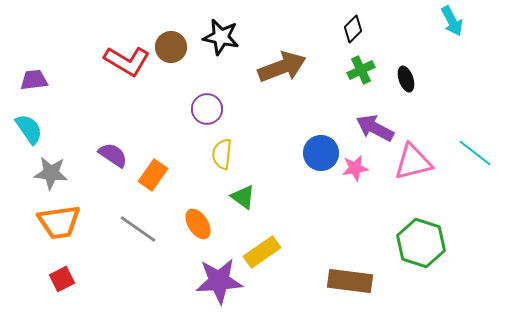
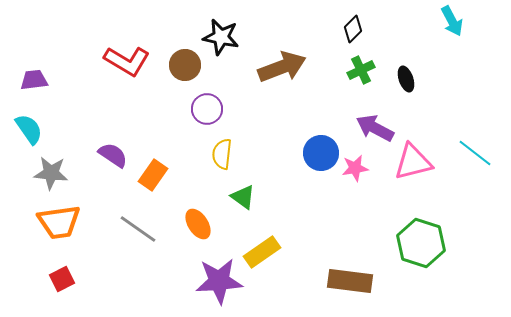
brown circle: moved 14 px right, 18 px down
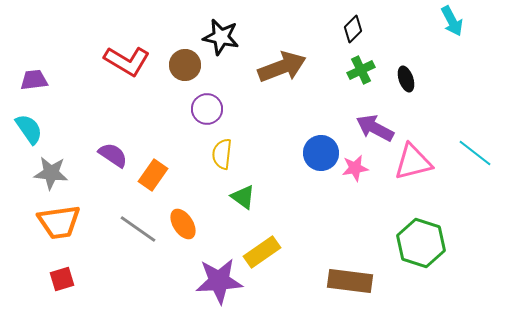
orange ellipse: moved 15 px left
red square: rotated 10 degrees clockwise
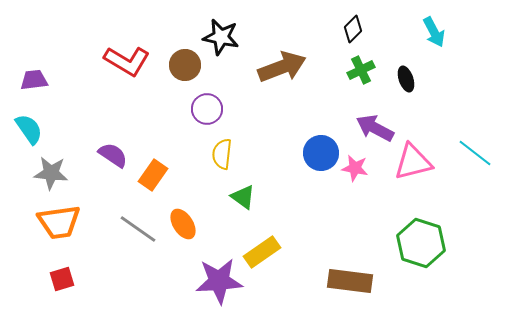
cyan arrow: moved 18 px left, 11 px down
pink star: rotated 20 degrees clockwise
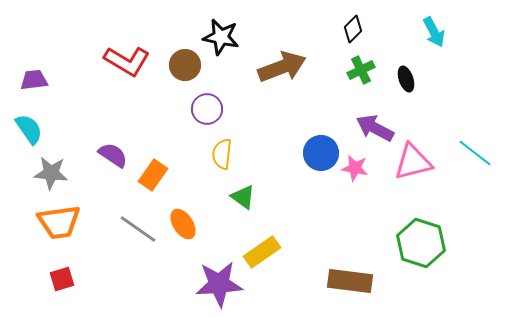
purple star: moved 3 px down
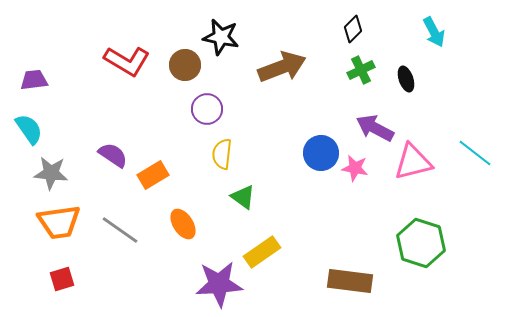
orange rectangle: rotated 24 degrees clockwise
gray line: moved 18 px left, 1 px down
